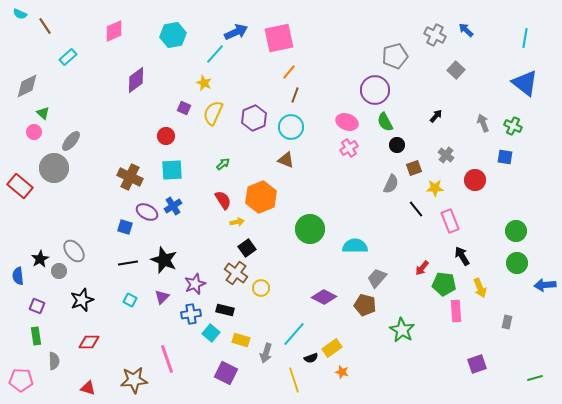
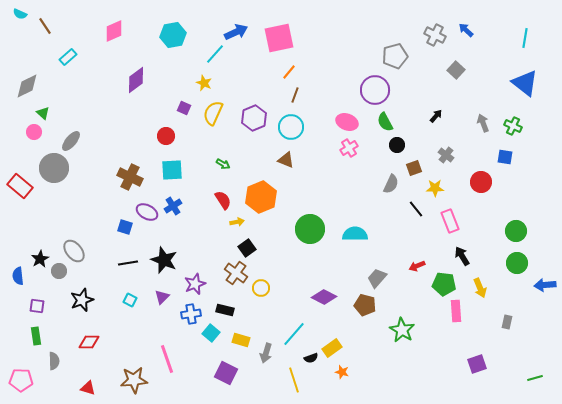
green arrow at (223, 164): rotated 72 degrees clockwise
red circle at (475, 180): moved 6 px right, 2 px down
cyan semicircle at (355, 246): moved 12 px up
red arrow at (422, 268): moved 5 px left, 2 px up; rotated 28 degrees clockwise
purple square at (37, 306): rotated 14 degrees counterclockwise
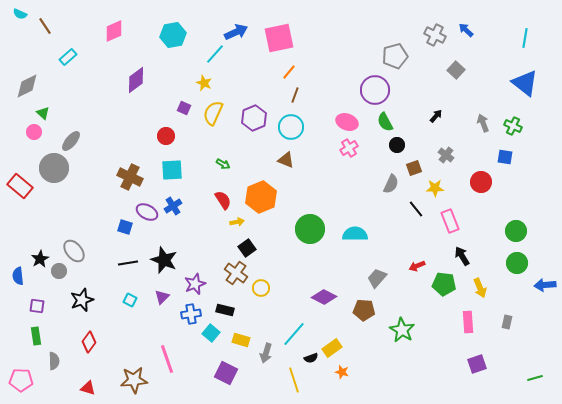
brown pentagon at (365, 305): moved 1 px left, 5 px down; rotated 10 degrees counterclockwise
pink rectangle at (456, 311): moved 12 px right, 11 px down
red diamond at (89, 342): rotated 55 degrees counterclockwise
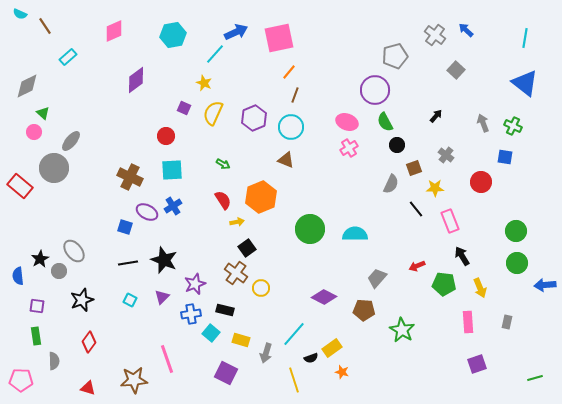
gray cross at (435, 35): rotated 10 degrees clockwise
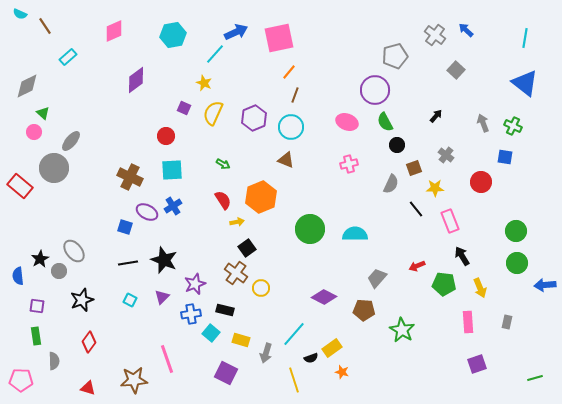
pink cross at (349, 148): moved 16 px down; rotated 18 degrees clockwise
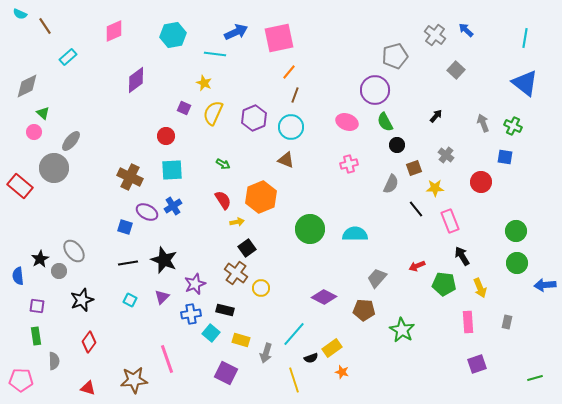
cyan line at (215, 54): rotated 55 degrees clockwise
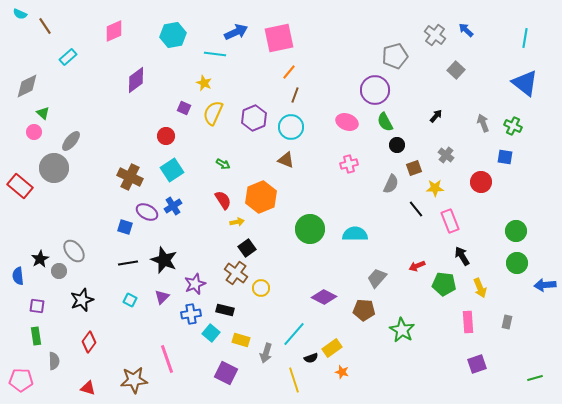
cyan square at (172, 170): rotated 30 degrees counterclockwise
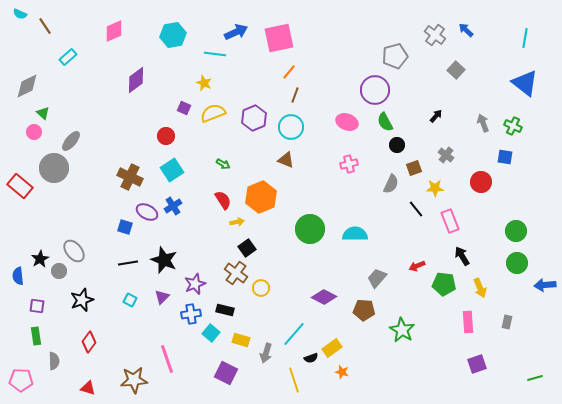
yellow semicircle at (213, 113): rotated 45 degrees clockwise
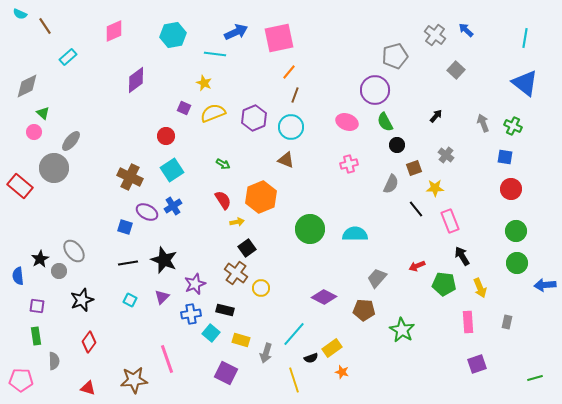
red circle at (481, 182): moved 30 px right, 7 px down
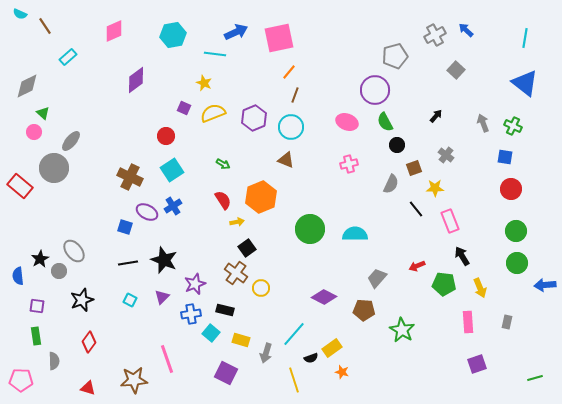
gray cross at (435, 35): rotated 25 degrees clockwise
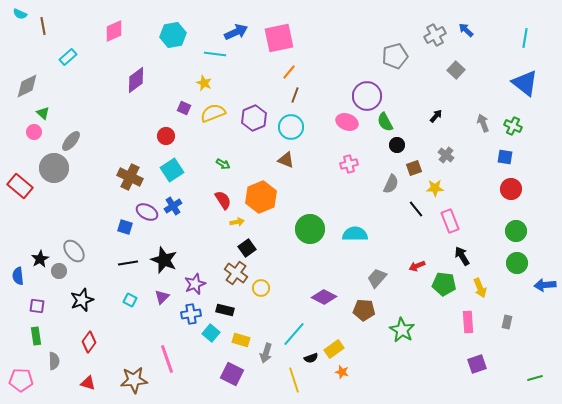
brown line at (45, 26): moved 2 px left; rotated 24 degrees clockwise
purple circle at (375, 90): moved 8 px left, 6 px down
yellow rectangle at (332, 348): moved 2 px right, 1 px down
purple square at (226, 373): moved 6 px right, 1 px down
red triangle at (88, 388): moved 5 px up
